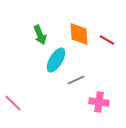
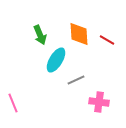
pink line: rotated 24 degrees clockwise
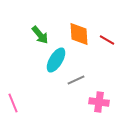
green arrow: rotated 18 degrees counterclockwise
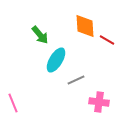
orange diamond: moved 6 px right, 8 px up
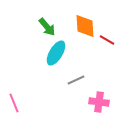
green arrow: moved 7 px right, 8 px up
cyan ellipse: moved 7 px up
pink line: moved 1 px right
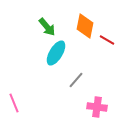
orange diamond: rotated 15 degrees clockwise
gray line: rotated 24 degrees counterclockwise
pink cross: moved 2 px left, 5 px down
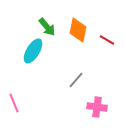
orange diamond: moved 7 px left, 4 px down
cyan ellipse: moved 23 px left, 2 px up
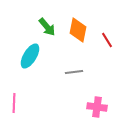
red line: rotated 28 degrees clockwise
cyan ellipse: moved 3 px left, 5 px down
gray line: moved 2 px left, 8 px up; rotated 42 degrees clockwise
pink line: rotated 24 degrees clockwise
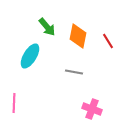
orange diamond: moved 6 px down
red line: moved 1 px right, 1 px down
gray line: rotated 18 degrees clockwise
pink cross: moved 5 px left, 2 px down; rotated 12 degrees clockwise
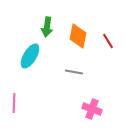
green arrow: rotated 48 degrees clockwise
